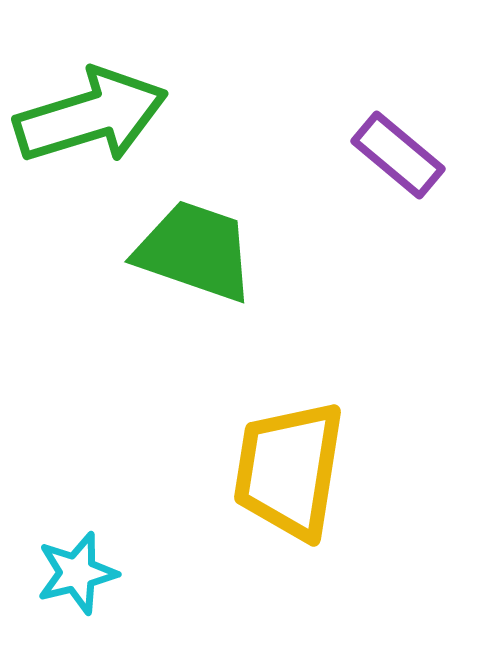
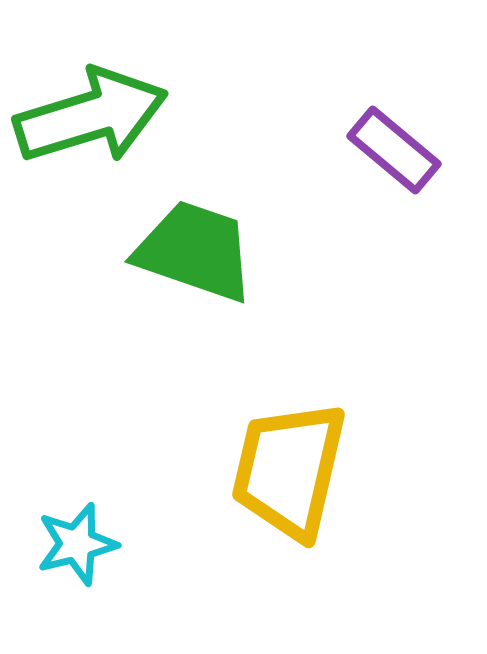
purple rectangle: moved 4 px left, 5 px up
yellow trapezoid: rotated 4 degrees clockwise
cyan star: moved 29 px up
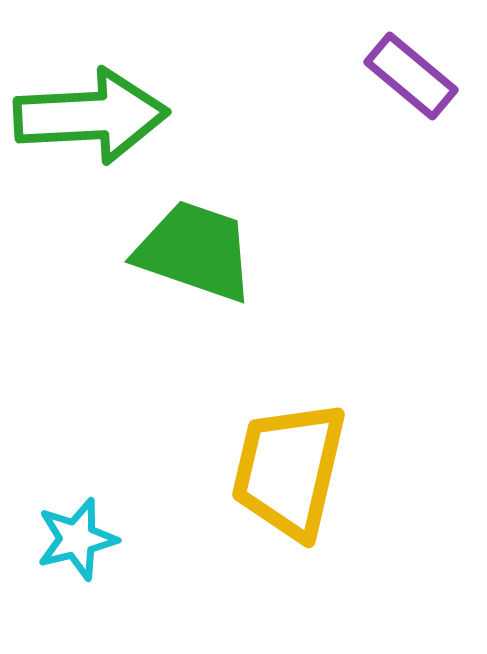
green arrow: rotated 14 degrees clockwise
purple rectangle: moved 17 px right, 74 px up
cyan star: moved 5 px up
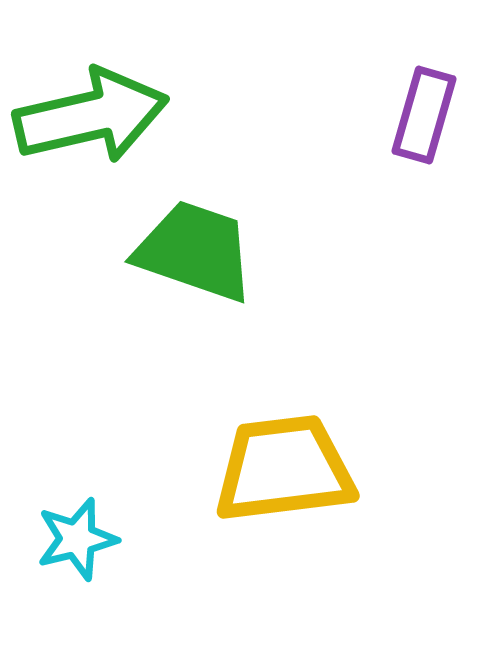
purple rectangle: moved 13 px right, 39 px down; rotated 66 degrees clockwise
green arrow: rotated 10 degrees counterclockwise
yellow trapezoid: moved 5 px left, 1 px up; rotated 70 degrees clockwise
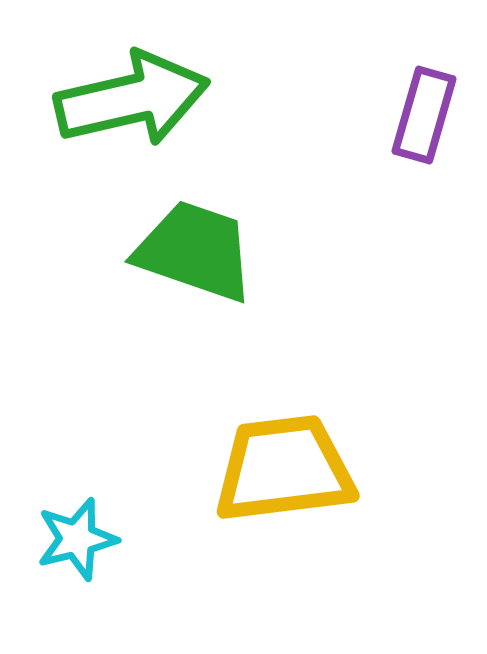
green arrow: moved 41 px right, 17 px up
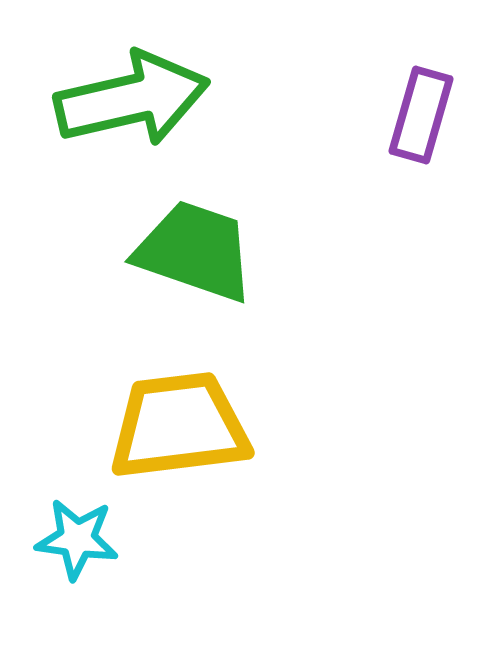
purple rectangle: moved 3 px left
yellow trapezoid: moved 105 px left, 43 px up
cyan star: rotated 22 degrees clockwise
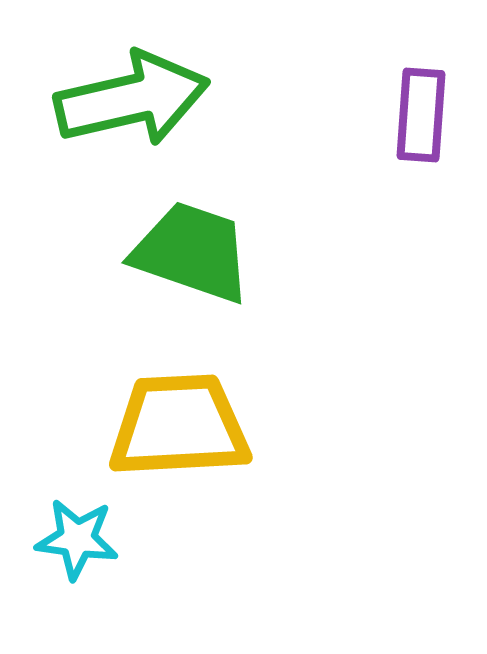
purple rectangle: rotated 12 degrees counterclockwise
green trapezoid: moved 3 px left, 1 px down
yellow trapezoid: rotated 4 degrees clockwise
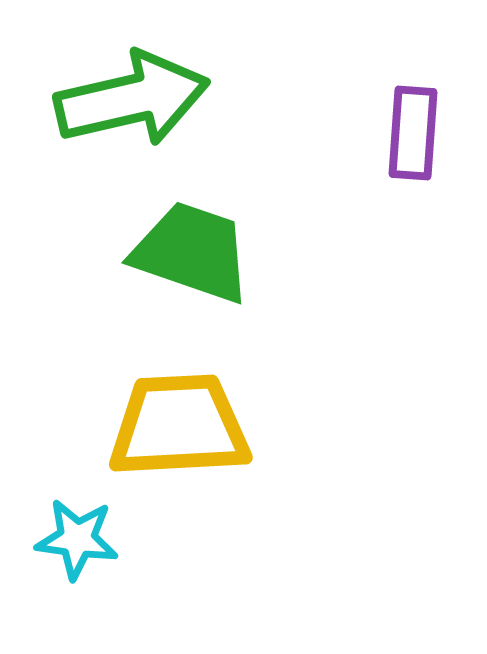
purple rectangle: moved 8 px left, 18 px down
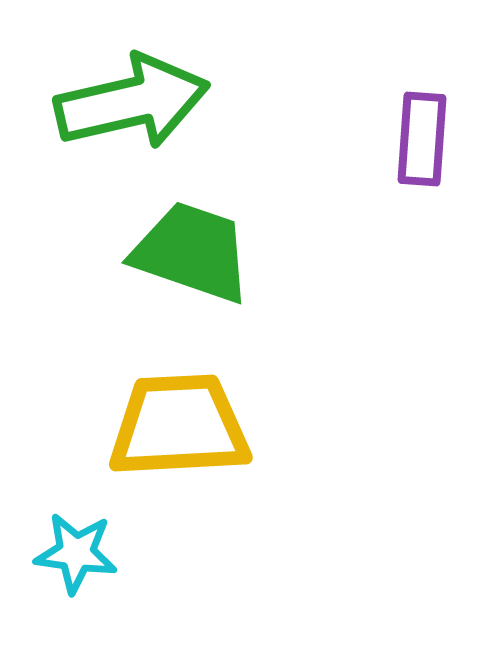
green arrow: moved 3 px down
purple rectangle: moved 9 px right, 6 px down
cyan star: moved 1 px left, 14 px down
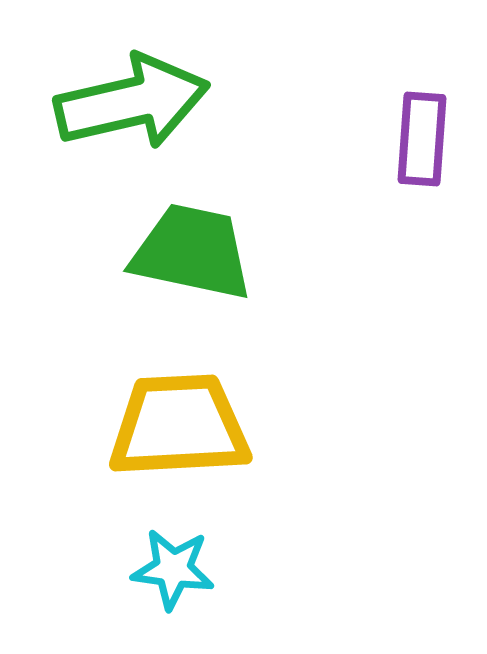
green trapezoid: rotated 7 degrees counterclockwise
cyan star: moved 97 px right, 16 px down
